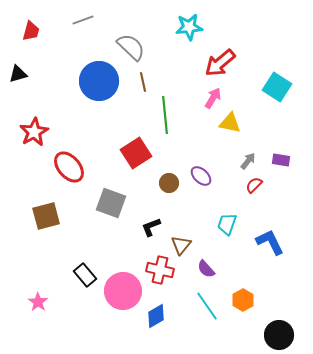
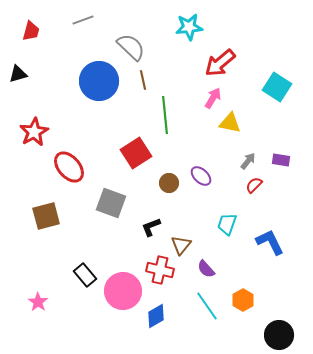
brown line: moved 2 px up
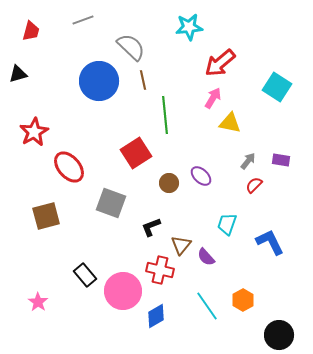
purple semicircle: moved 12 px up
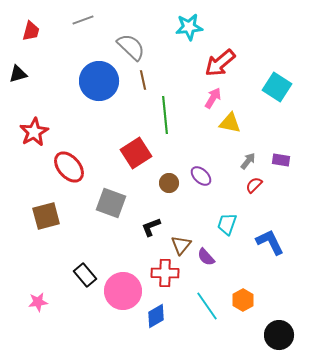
red cross: moved 5 px right, 3 px down; rotated 12 degrees counterclockwise
pink star: rotated 30 degrees clockwise
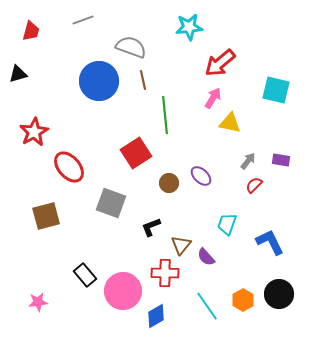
gray semicircle: rotated 24 degrees counterclockwise
cyan square: moved 1 px left, 3 px down; rotated 20 degrees counterclockwise
black circle: moved 41 px up
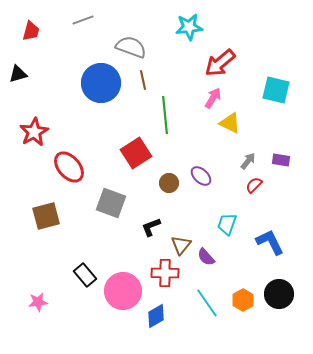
blue circle: moved 2 px right, 2 px down
yellow triangle: rotated 15 degrees clockwise
cyan line: moved 3 px up
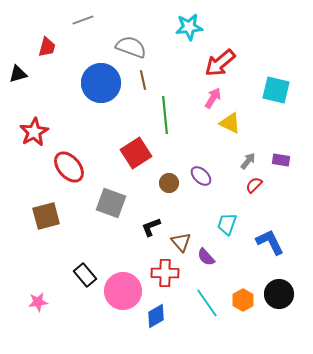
red trapezoid: moved 16 px right, 16 px down
brown triangle: moved 3 px up; rotated 20 degrees counterclockwise
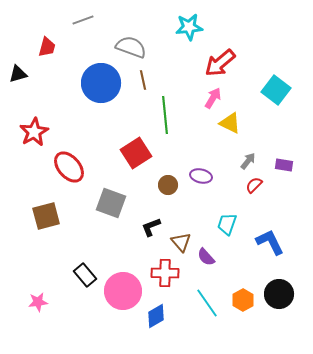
cyan square: rotated 24 degrees clockwise
purple rectangle: moved 3 px right, 5 px down
purple ellipse: rotated 30 degrees counterclockwise
brown circle: moved 1 px left, 2 px down
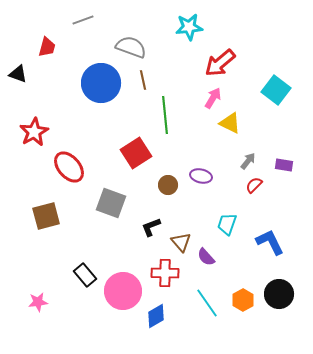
black triangle: rotated 36 degrees clockwise
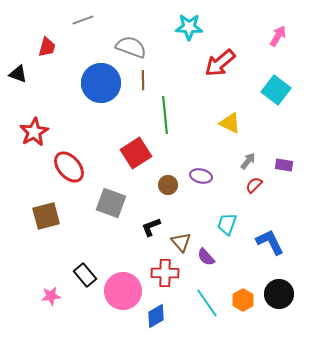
cyan star: rotated 8 degrees clockwise
brown line: rotated 12 degrees clockwise
pink arrow: moved 65 px right, 62 px up
pink star: moved 13 px right, 6 px up
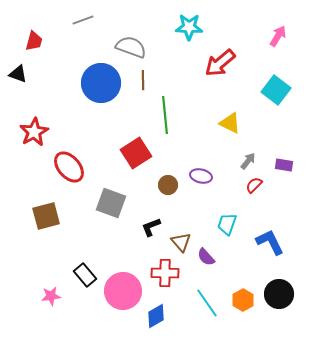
red trapezoid: moved 13 px left, 6 px up
